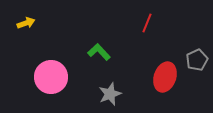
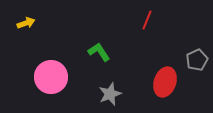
red line: moved 3 px up
green L-shape: rotated 10 degrees clockwise
red ellipse: moved 5 px down
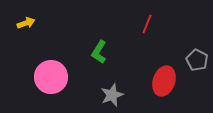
red line: moved 4 px down
green L-shape: rotated 115 degrees counterclockwise
gray pentagon: rotated 20 degrees counterclockwise
red ellipse: moved 1 px left, 1 px up
gray star: moved 2 px right, 1 px down
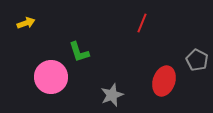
red line: moved 5 px left, 1 px up
green L-shape: moved 20 px left; rotated 50 degrees counterclockwise
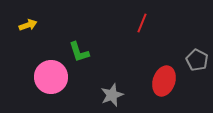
yellow arrow: moved 2 px right, 2 px down
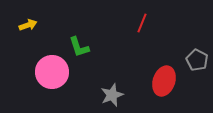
green L-shape: moved 5 px up
pink circle: moved 1 px right, 5 px up
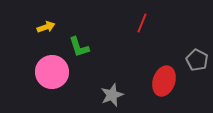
yellow arrow: moved 18 px right, 2 px down
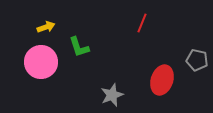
gray pentagon: rotated 15 degrees counterclockwise
pink circle: moved 11 px left, 10 px up
red ellipse: moved 2 px left, 1 px up
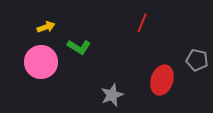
green L-shape: rotated 40 degrees counterclockwise
